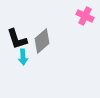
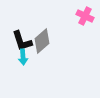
black L-shape: moved 5 px right, 2 px down
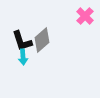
pink cross: rotated 18 degrees clockwise
gray diamond: moved 1 px up
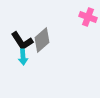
pink cross: moved 3 px right, 1 px down; rotated 24 degrees counterclockwise
black L-shape: rotated 15 degrees counterclockwise
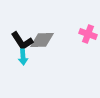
pink cross: moved 17 px down
gray diamond: rotated 40 degrees clockwise
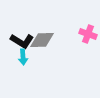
black L-shape: rotated 25 degrees counterclockwise
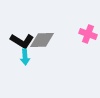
cyan arrow: moved 2 px right
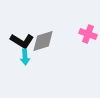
gray diamond: moved 1 px right, 1 px down; rotated 15 degrees counterclockwise
